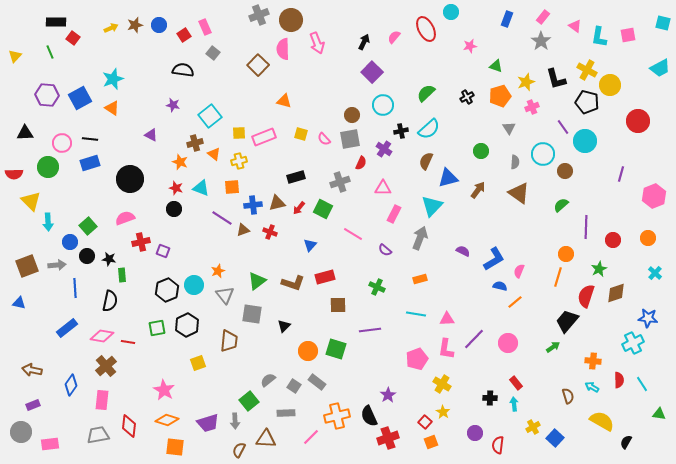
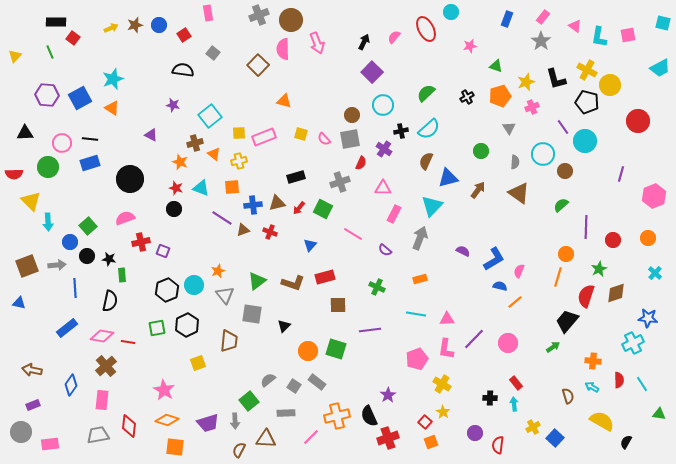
pink rectangle at (205, 27): moved 3 px right, 14 px up; rotated 14 degrees clockwise
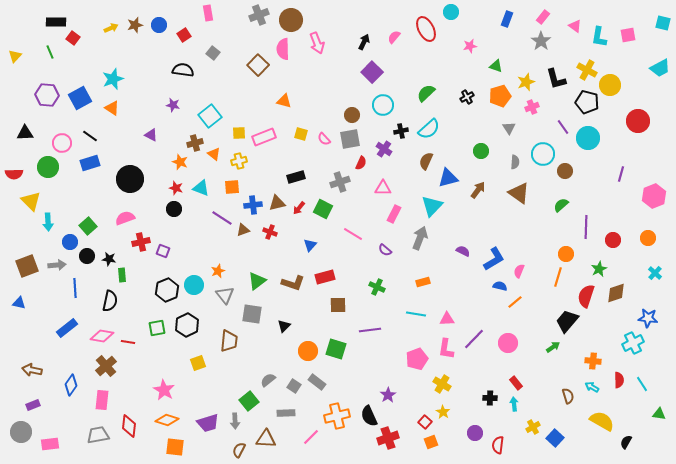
black line at (90, 139): moved 3 px up; rotated 28 degrees clockwise
cyan circle at (585, 141): moved 3 px right, 3 px up
orange rectangle at (420, 279): moved 3 px right, 3 px down
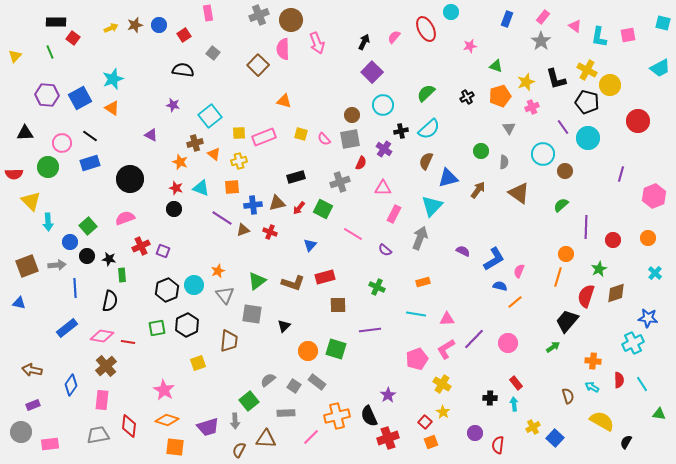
gray semicircle at (515, 162): moved 11 px left
red cross at (141, 242): moved 4 px down; rotated 12 degrees counterclockwise
pink L-shape at (446, 349): rotated 50 degrees clockwise
purple trapezoid at (208, 423): moved 4 px down
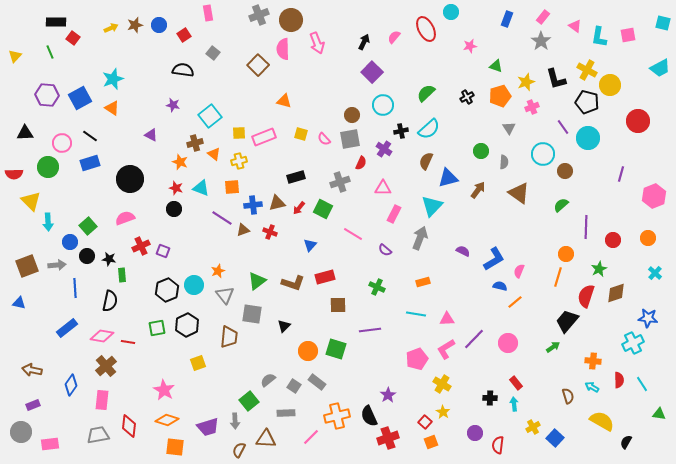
brown trapezoid at (229, 341): moved 4 px up
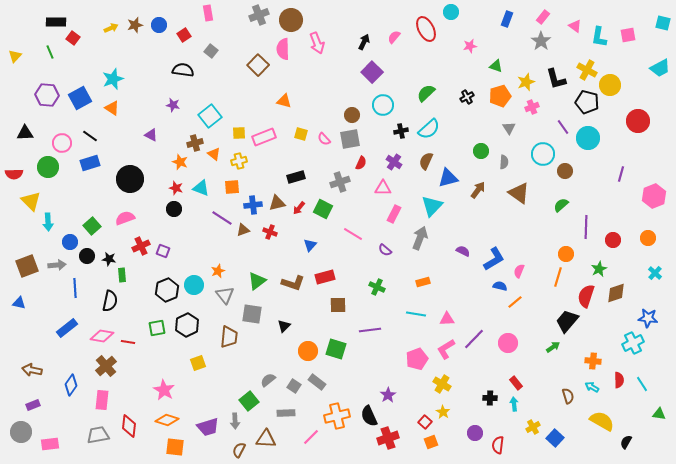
gray square at (213, 53): moved 2 px left, 2 px up
purple cross at (384, 149): moved 10 px right, 13 px down
green square at (88, 226): moved 4 px right
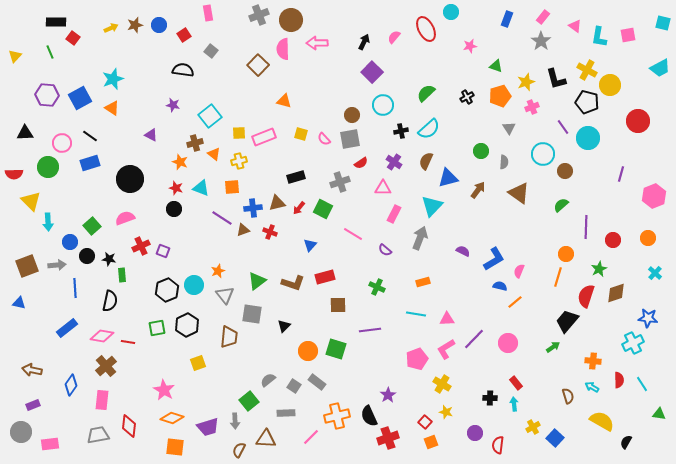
pink arrow at (317, 43): rotated 110 degrees clockwise
red semicircle at (361, 163): rotated 32 degrees clockwise
blue cross at (253, 205): moved 3 px down
yellow star at (443, 412): moved 3 px right; rotated 16 degrees counterclockwise
orange diamond at (167, 420): moved 5 px right, 2 px up
